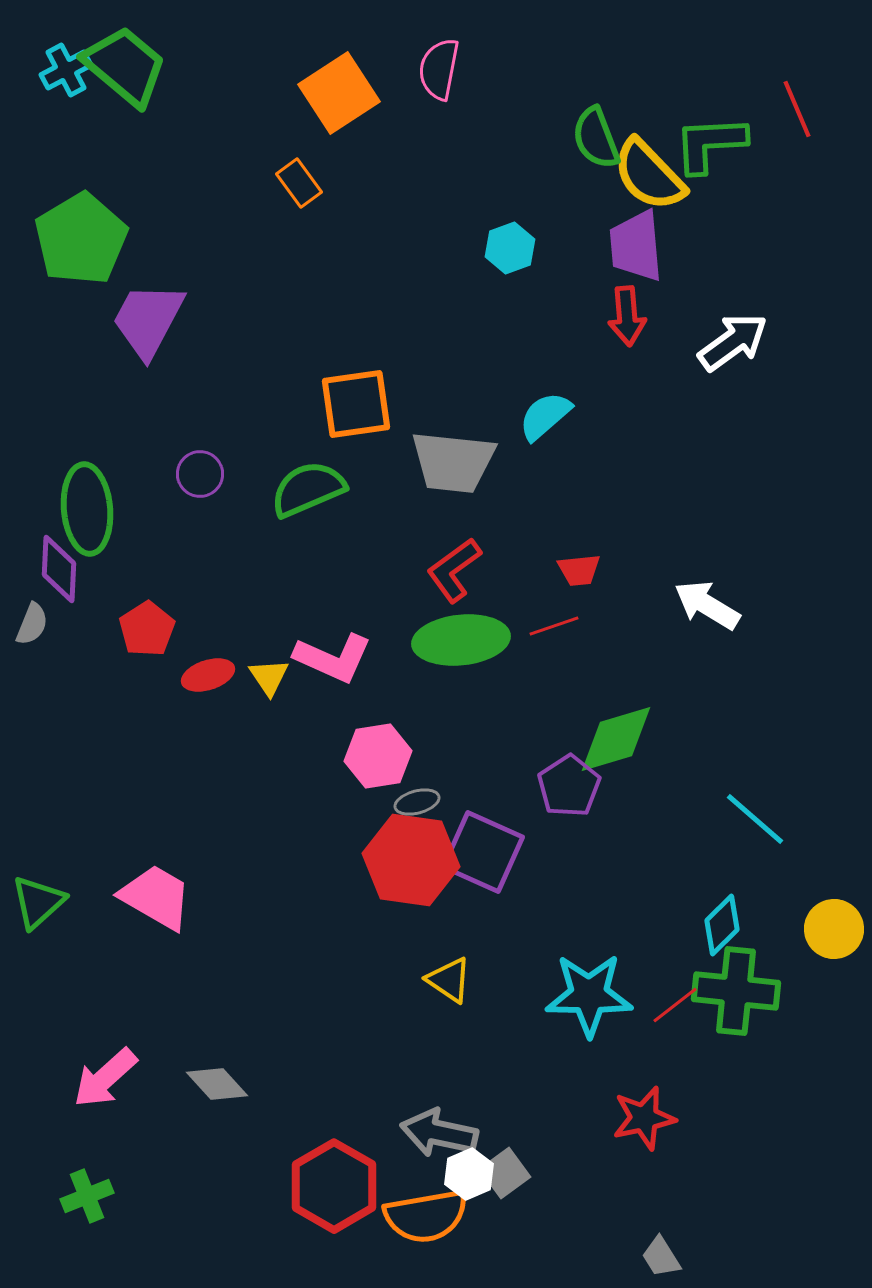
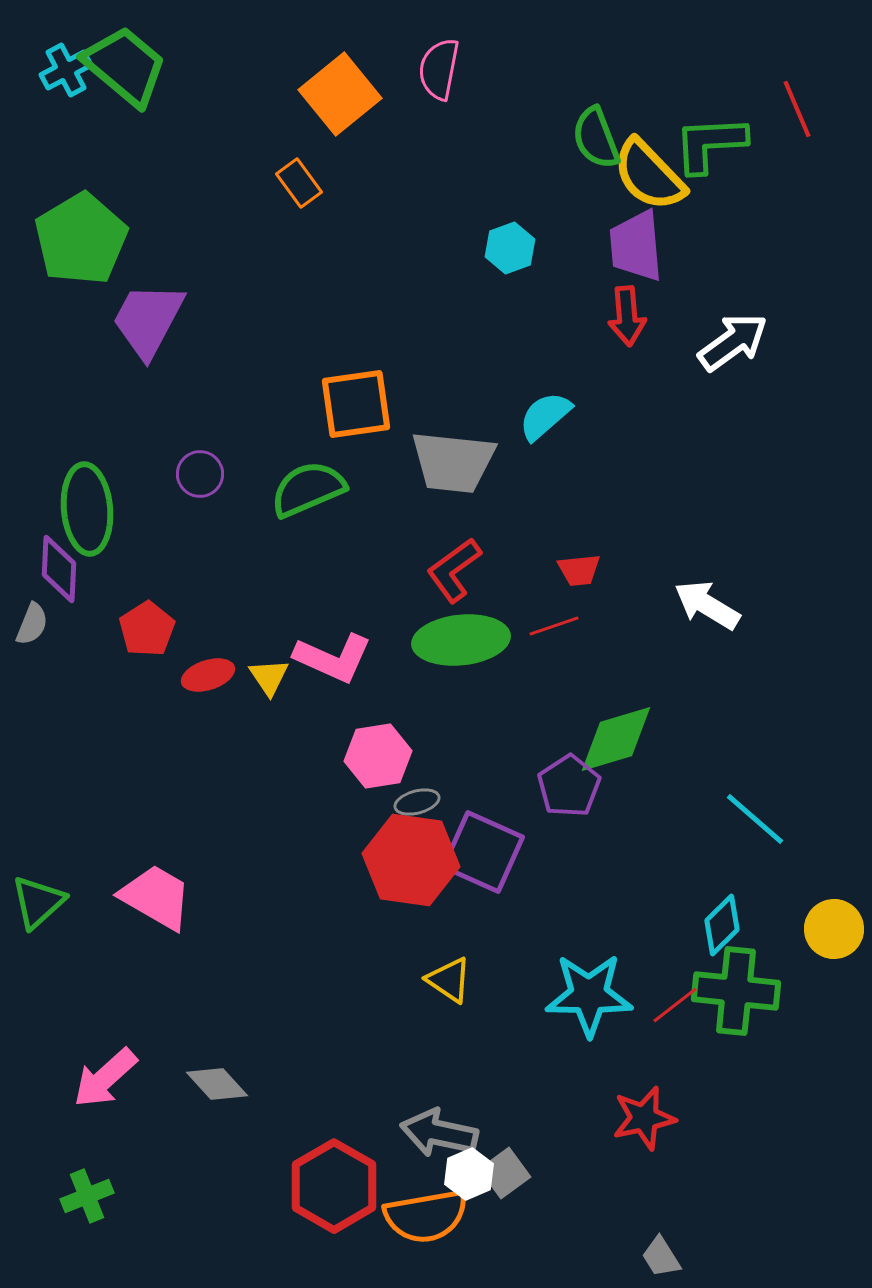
orange square at (339, 93): moved 1 px right, 1 px down; rotated 6 degrees counterclockwise
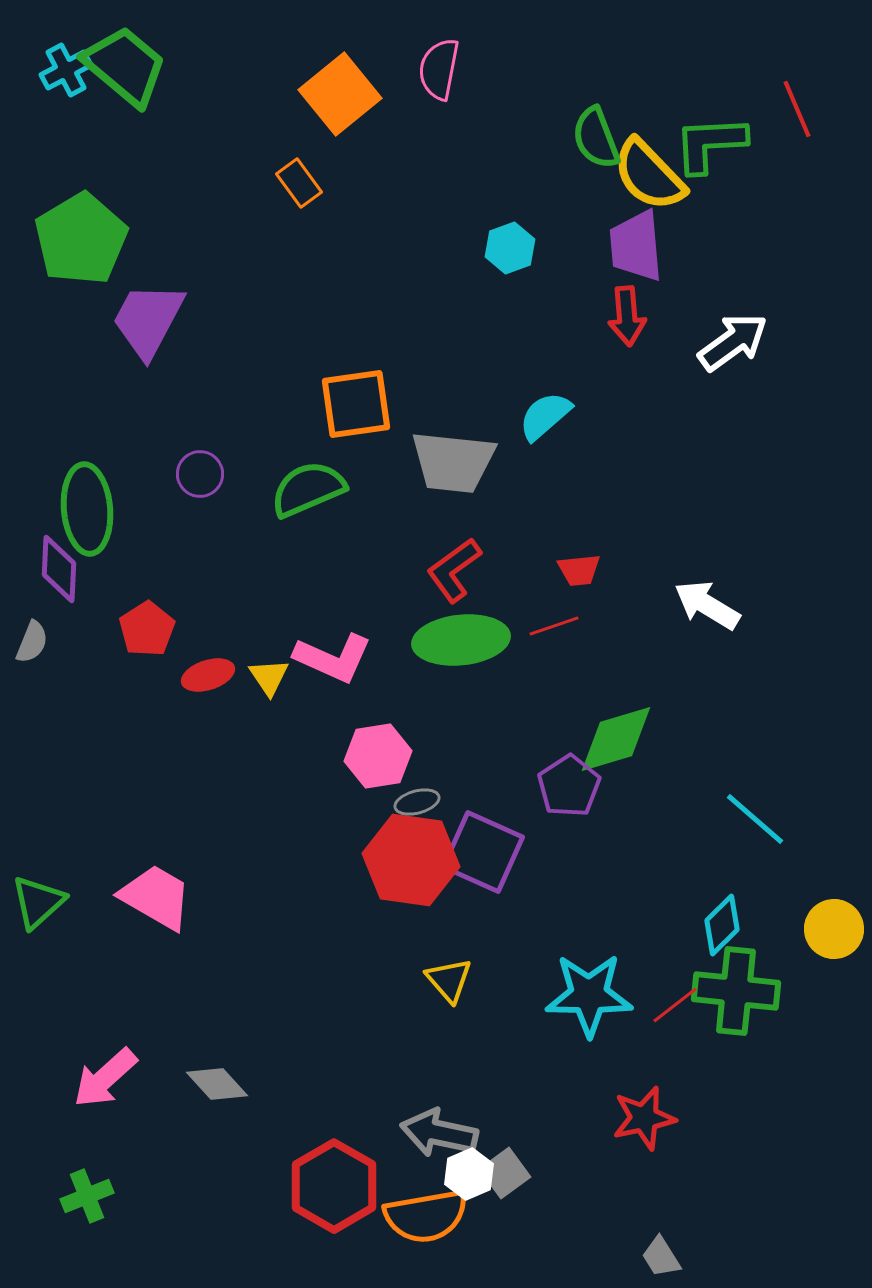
gray semicircle at (32, 624): moved 18 px down
yellow triangle at (449, 980): rotated 15 degrees clockwise
